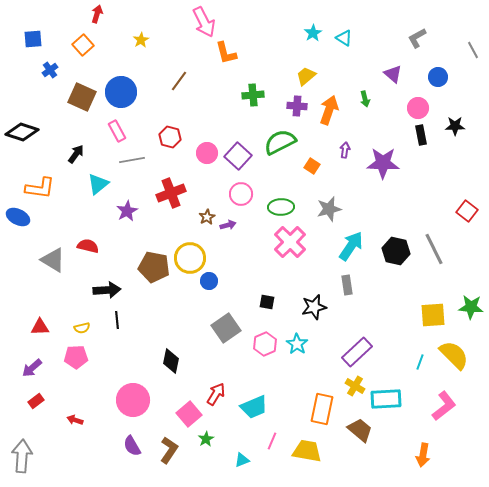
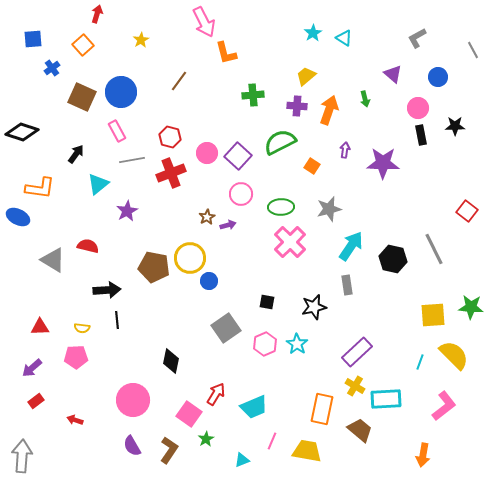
blue cross at (50, 70): moved 2 px right, 2 px up
red cross at (171, 193): moved 20 px up
black hexagon at (396, 251): moved 3 px left, 8 px down
yellow semicircle at (82, 328): rotated 21 degrees clockwise
pink square at (189, 414): rotated 15 degrees counterclockwise
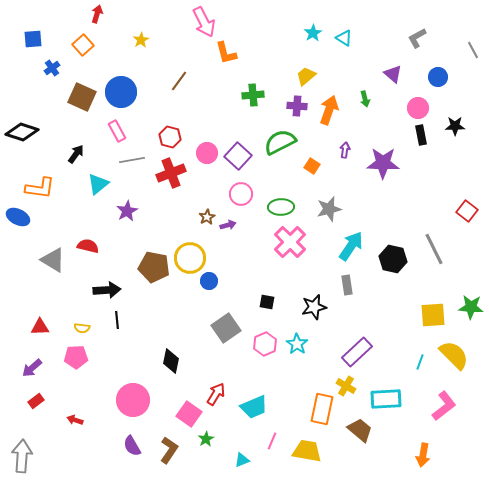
yellow cross at (355, 386): moved 9 px left
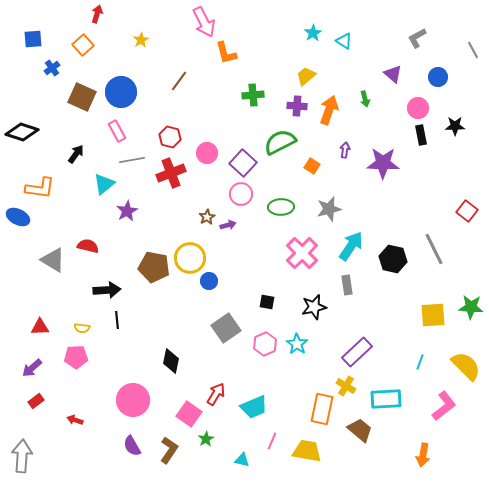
cyan triangle at (344, 38): moved 3 px down
purple square at (238, 156): moved 5 px right, 7 px down
cyan triangle at (98, 184): moved 6 px right
pink cross at (290, 242): moved 12 px right, 11 px down
yellow semicircle at (454, 355): moved 12 px right, 11 px down
cyan triangle at (242, 460): rotated 35 degrees clockwise
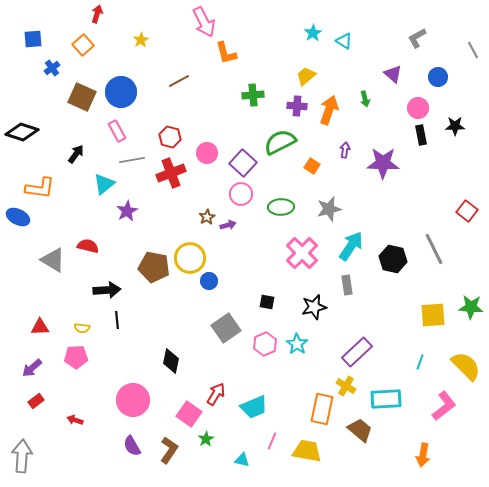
brown line at (179, 81): rotated 25 degrees clockwise
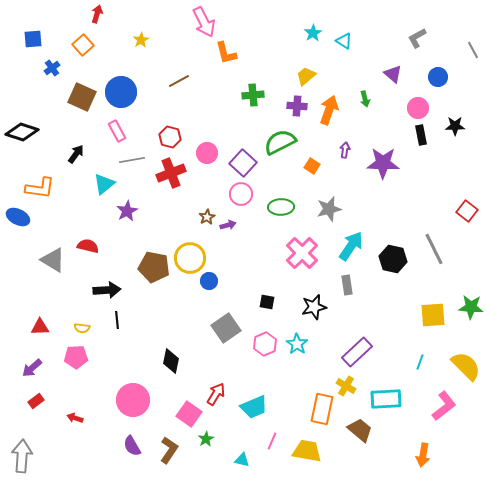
red arrow at (75, 420): moved 2 px up
